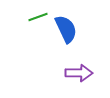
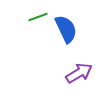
purple arrow: rotated 32 degrees counterclockwise
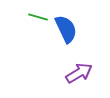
green line: rotated 36 degrees clockwise
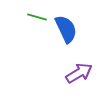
green line: moved 1 px left
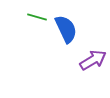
purple arrow: moved 14 px right, 13 px up
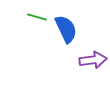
purple arrow: rotated 24 degrees clockwise
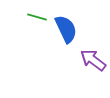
purple arrow: rotated 136 degrees counterclockwise
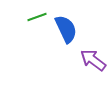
green line: rotated 36 degrees counterclockwise
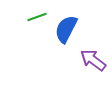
blue semicircle: rotated 128 degrees counterclockwise
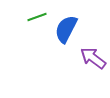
purple arrow: moved 2 px up
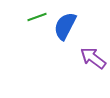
blue semicircle: moved 1 px left, 3 px up
